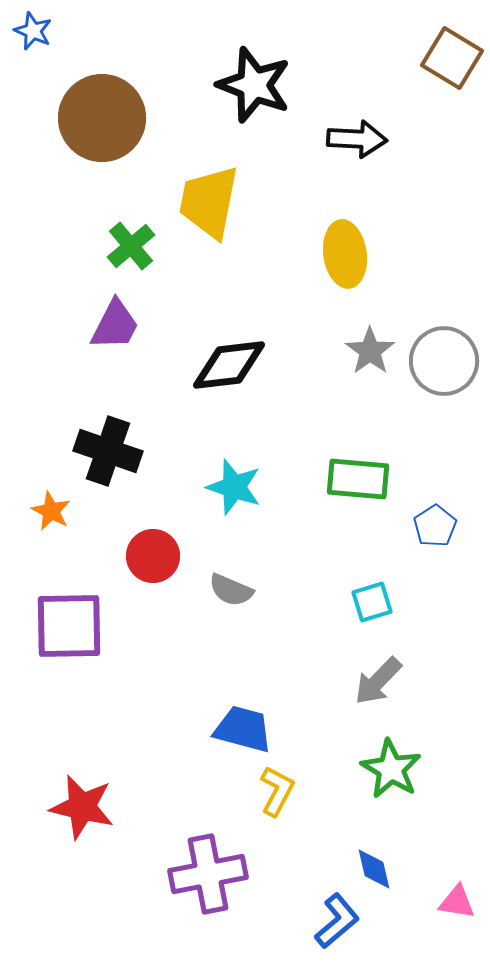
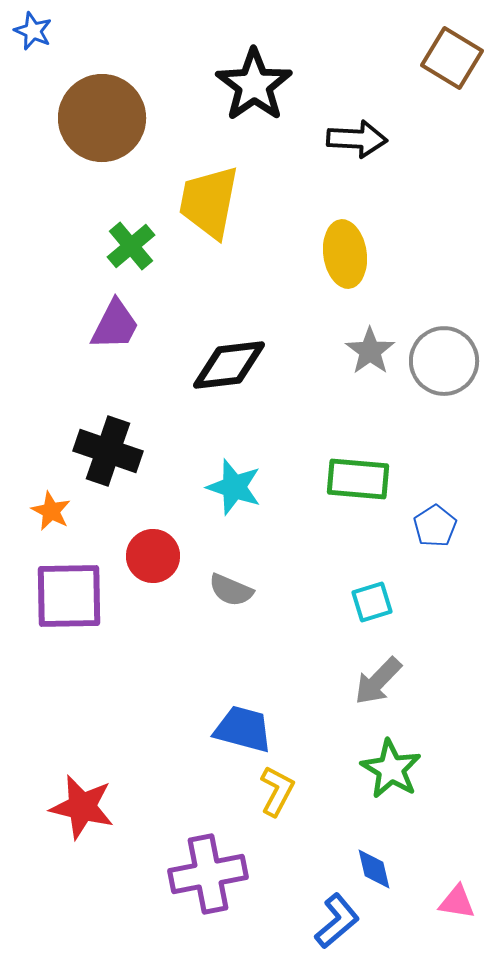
black star: rotated 16 degrees clockwise
purple square: moved 30 px up
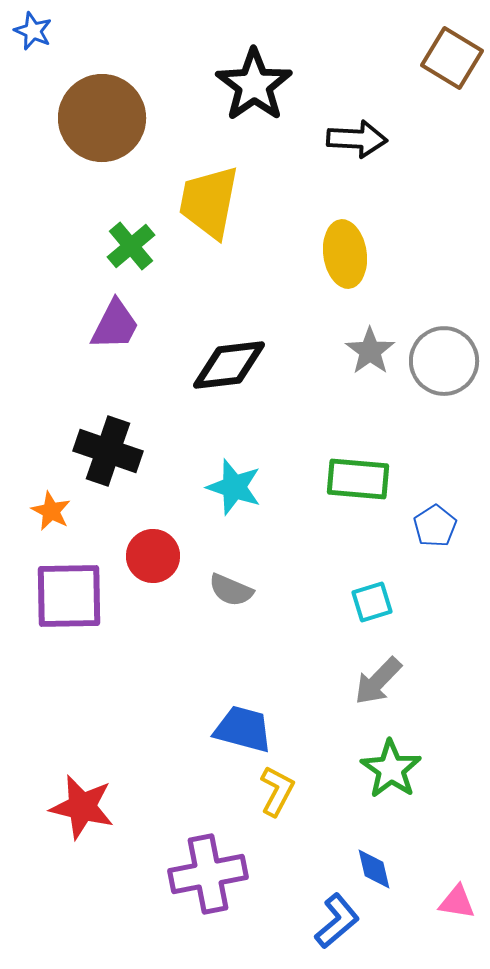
green star: rotated 4 degrees clockwise
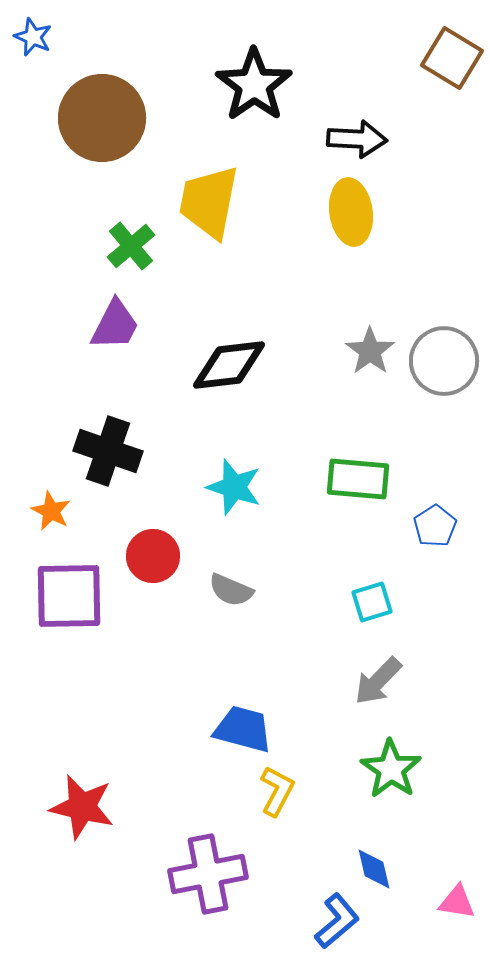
blue star: moved 6 px down
yellow ellipse: moved 6 px right, 42 px up
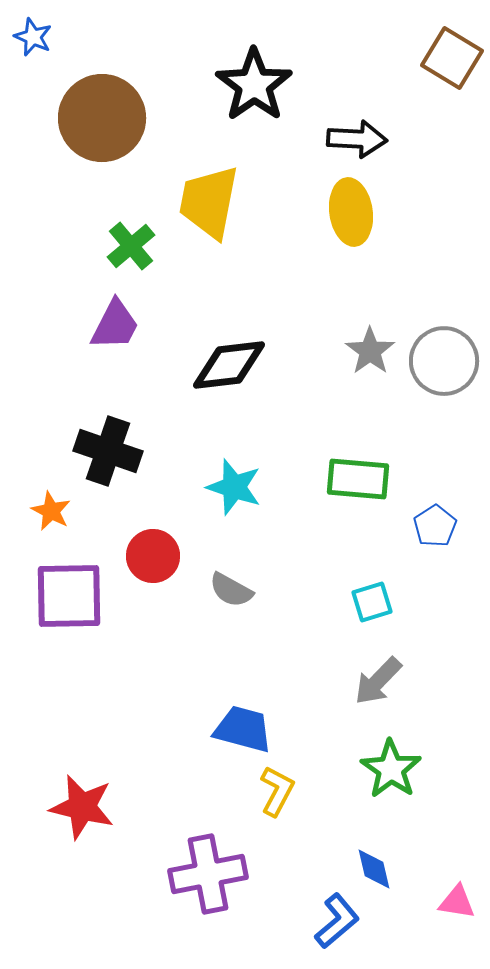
gray semicircle: rotated 6 degrees clockwise
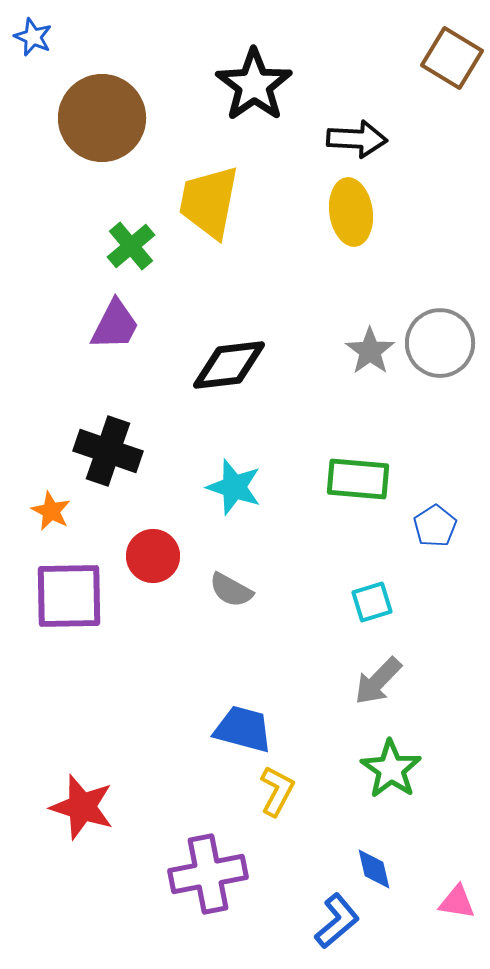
gray circle: moved 4 px left, 18 px up
red star: rotated 4 degrees clockwise
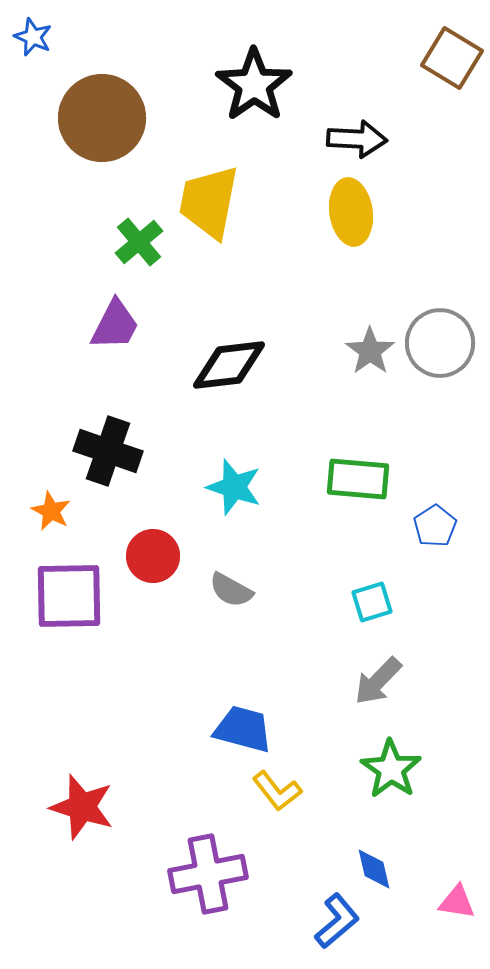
green cross: moved 8 px right, 4 px up
yellow L-shape: rotated 114 degrees clockwise
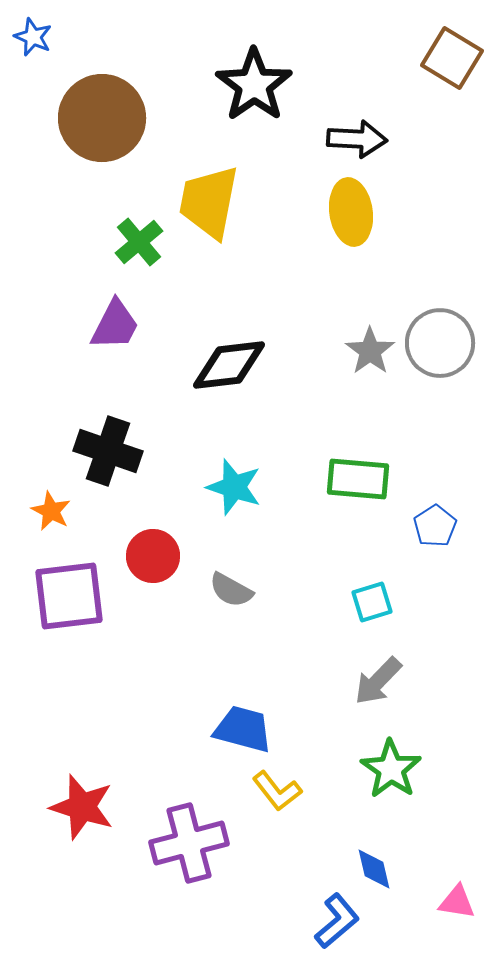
purple square: rotated 6 degrees counterclockwise
purple cross: moved 19 px left, 31 px up; rotated 4 degrees counterclockwise
